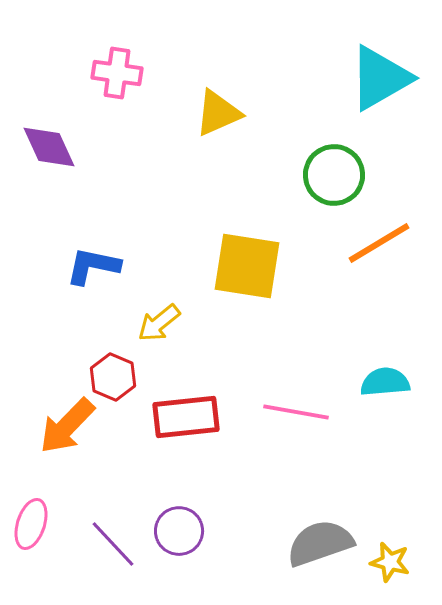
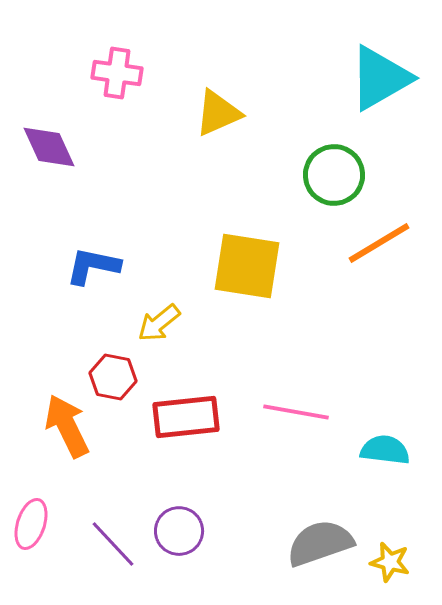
red hexagon: rotated 12 degrees counterclockwise
cyan semicircle: moved 68 px down; rotated 12 degrees clockwise
orange arrow: rotated 110 degrees clockwise
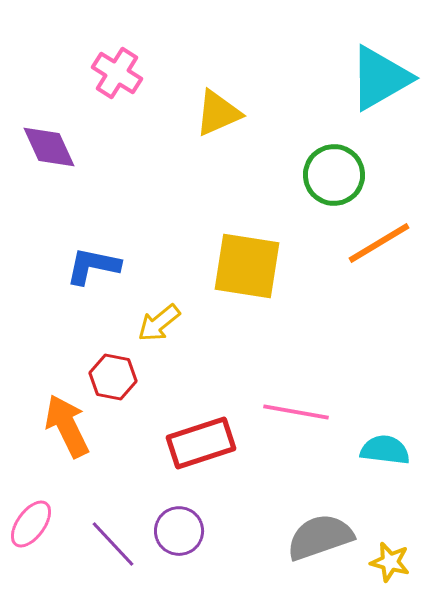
pink cross: rotated 24 degrees clockwise
red rectangle: moved 15 px right, 26 px down; rotated 12 degrees counterclockwise
pink ellipse: rotated 18 degrees clockwise
gray semicircle: moved 6 px up
